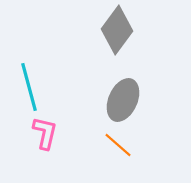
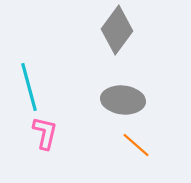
gray ellipse: rotated 72 degrees clockwise
orange line: moved 18 px right
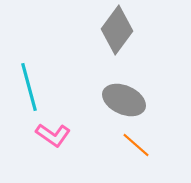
gray ellipse: moved 1 px right; rotated 18 degrees clockwise
pink L-shape: moved 8 px right, 2 px down; rotated 112 degrees clockwise
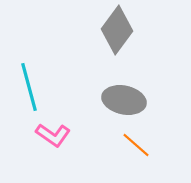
gray ellipse: rotated 12 degrees counterclockwise
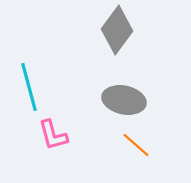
pink L-shape: rotated 40 degrees clockwise
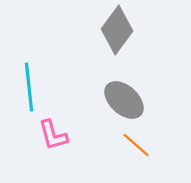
cyan line: rotated 9 degrees clockwise
gray ellipse: rotated 30 degrees clockwise
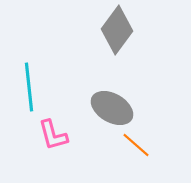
gray ellipse: moved 12 px left, 8 px down; rotated 12 degrees counterclockwise
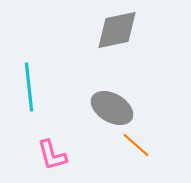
gray diamond: rotated 42 degrees clockwise
pink L-shape: moved 1 px left, 20 px down
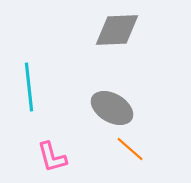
gray diamond: rotated 9 degrees clockwise
orange line: moved 6 px left, 4 px down
pink L-shape: moved 2 px down
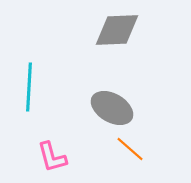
cyan line: rotated 9 degrees clockwise
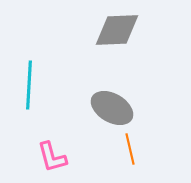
cyan line: moved 2 px up
orange line: rotated 36 degrees clockwise
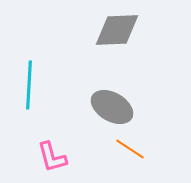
gray ellipse: moved 1 px up
orange line: rotated 44 degrees counterclockwise
